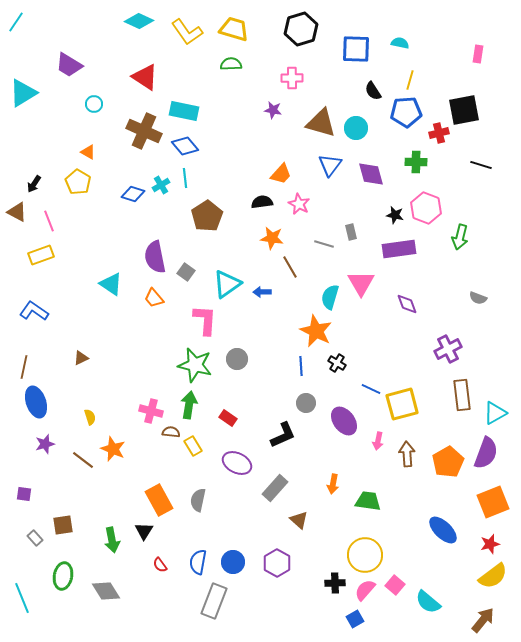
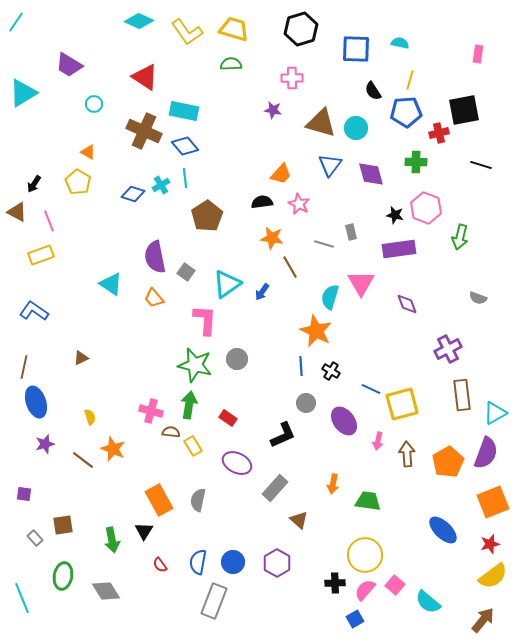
blue arrow at (262, 292): rotated 54 degrees counterclockwise
black cross at (337, 363): moved 6 px left, 8 px down
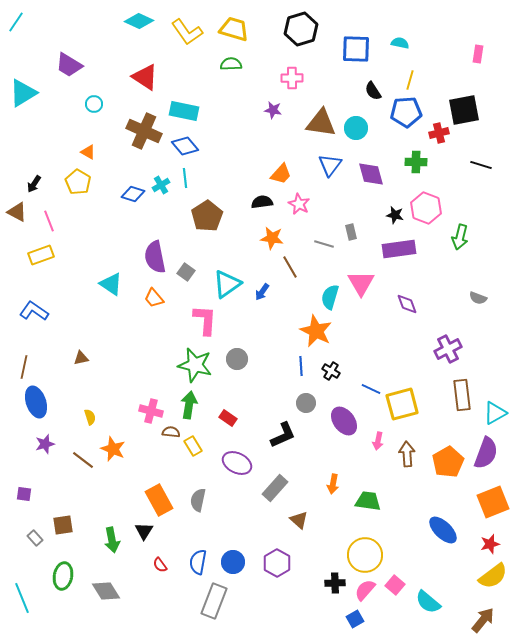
brown triangle at (321, 123): rotated 8 degrees counterclockwise
brown triangle at (81, 358): rotated 14 degrees clockwise
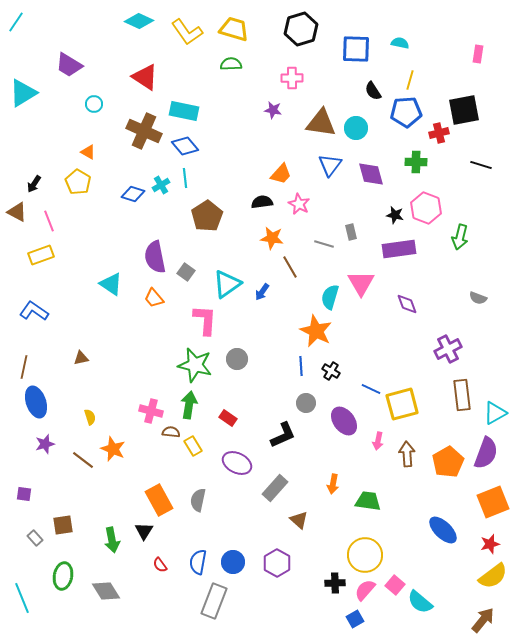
cyan semicircle at (428, 602): moved 8 px left
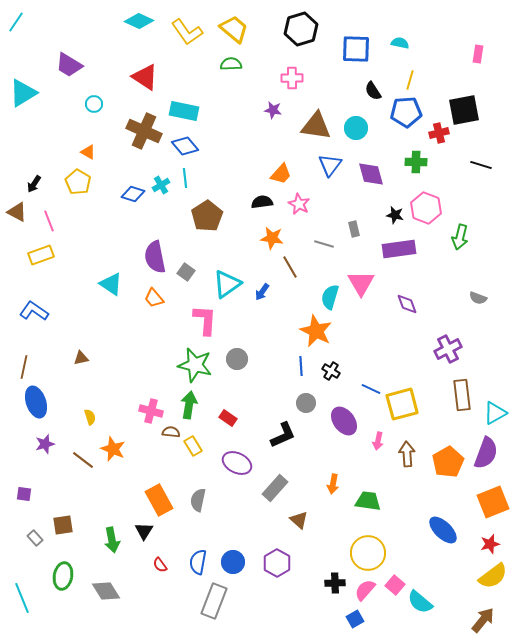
yellow trapezoid at (234, 29): rotated 24 degrees clockwise
brown triangle at (321, 123): moved 5 px left, 3 px down
gray rectangle at (351, 232): moved 3 px right, 3 px up
yellow circle at (365, 555): moved 3 px right, 2 px up
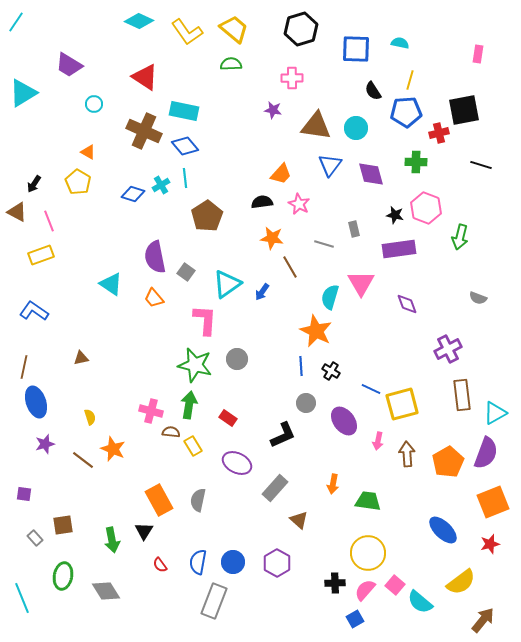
yellow semicircle at (493, 576): moved 32 px left, 6 px down
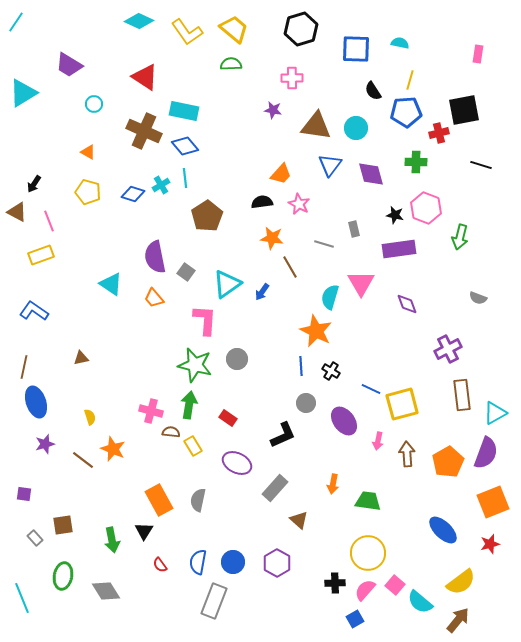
yellow pentagon at (78, 182): moved 10 px right, 10 px down; rotated 15 degrees counterclockwise
brown arrow at (483, 620): moved 25 px left
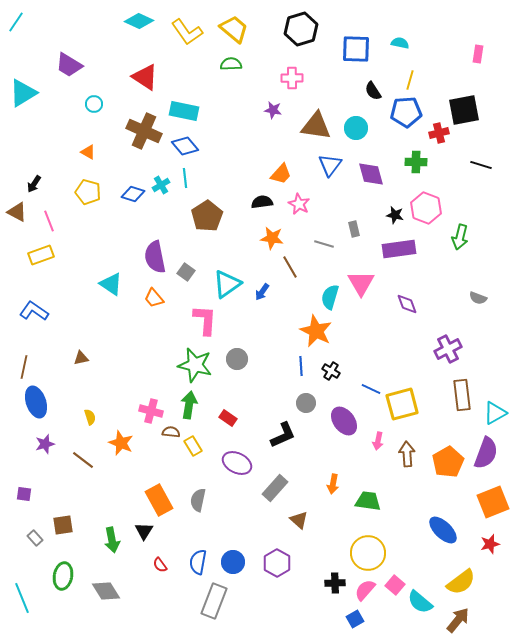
orange star at (113, 449): moved 8 px right, 6 px up
